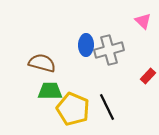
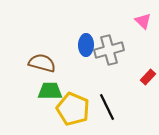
red rectangle: moved 1 px down
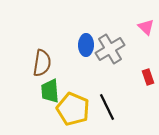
pink triangle: moved 3 px right, 6 px down
gray cross: moved 1 px right, 1 px up; rotated 16 degrees counterclockwise
brown semicircle: rotated 84 degrees clockwise
red rectangle: rotated 63 degrees counterclockwise
green trapezoid: rotated 95 degrees counterclockwise
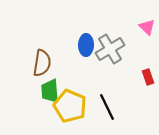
pink triangle: moved 1 px right
yellow pentagon: moved 3 px left, 3 px up
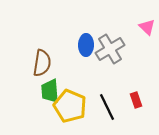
red rectangle: moved 12 px left, 23 px down
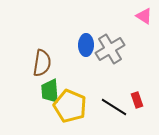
pink triangle: moved 3 px left, 11 px up; rotated 12 degrees counterclockwise
red rectangle: moved 1 px right
black line: moved 7 px right; rotated 32 degrees counterclockwise
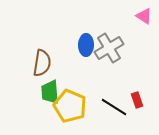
gray cross: moved 1 px left, 1 px up
green trapezoid: moved 1 px down
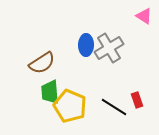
brown semicircle: rotated 48 degrees clockwise
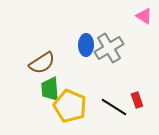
green trapezoid: moved 3 px up
